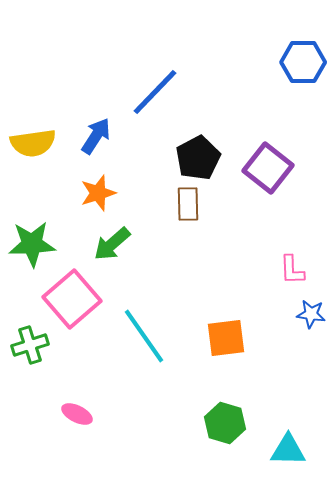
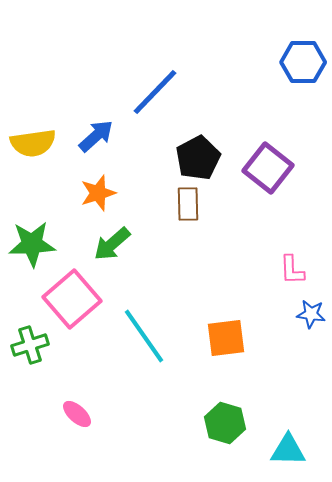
blue arrow: rotated 15 degrees clockwise
pink ellipse: rotated 16 degrees clockwise
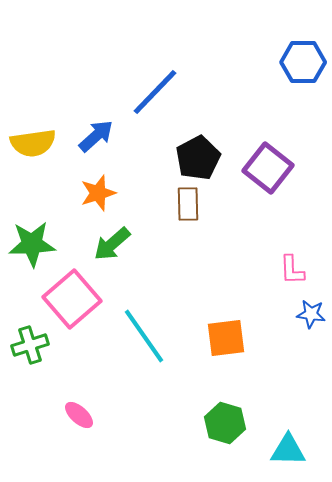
pink ellipse: moved 2 px right, 1 px down
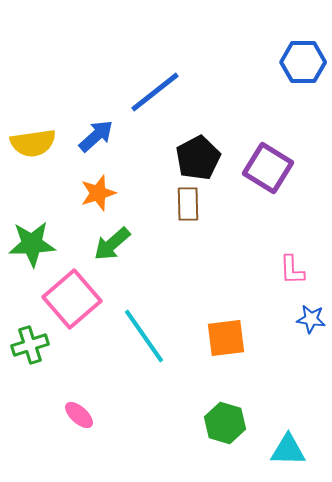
blue line: rotated 8 degrees clockwise
purple square: rotated 6 degrees counterclockwise
blue star: moved 5 px down
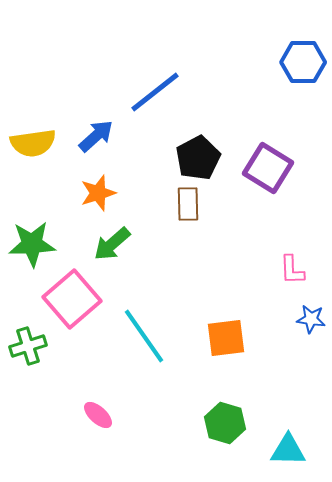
green cross: moved 2 px left, 1 px down
pink ellipse: moved 19 px right
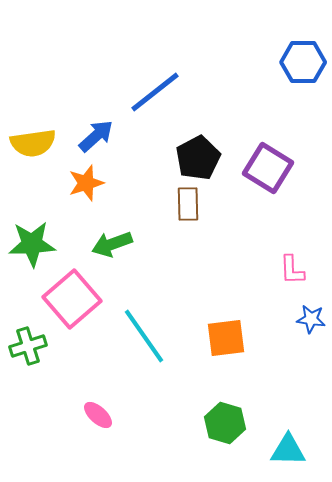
orange star: moved 12 px left, 10 px up
green arrow: rotated 21 degrees clockwise
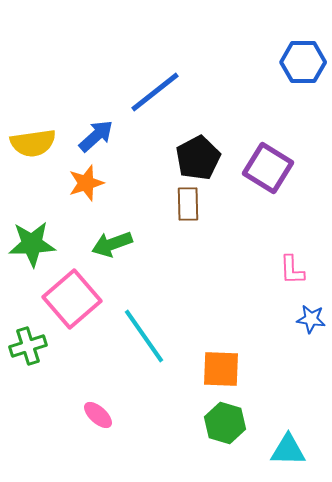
orange square: moved 5 px left, 31 px down; rotated 9 degrees clockwise
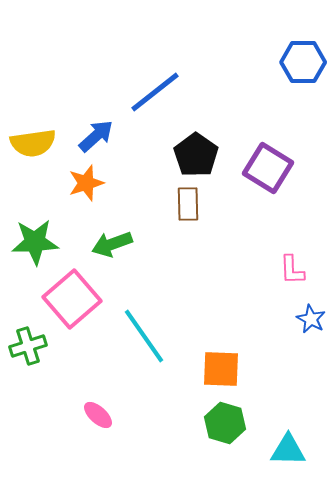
black pentagon: moved 2 px left, 3 px up; rotated 9 degrees counterclockwise
green star: moved 3 px right, 2 px up
blue star: rotated 20 degrees clockwise
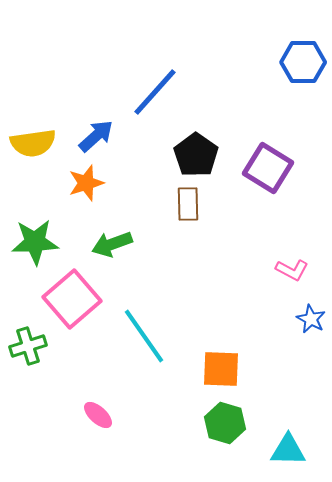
blue line: rotated 10 degrees counterclockwise
pink L-shape: rotated 60 degrees counterclockwise
